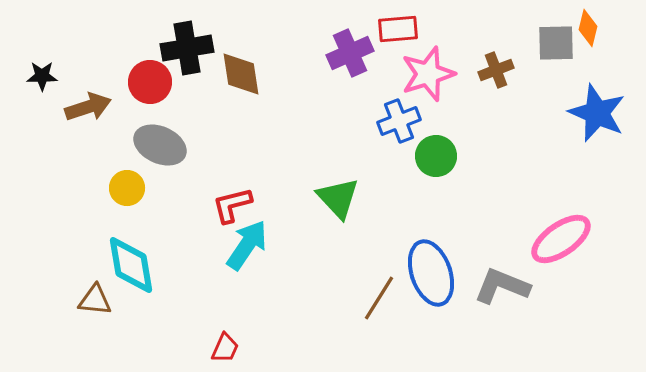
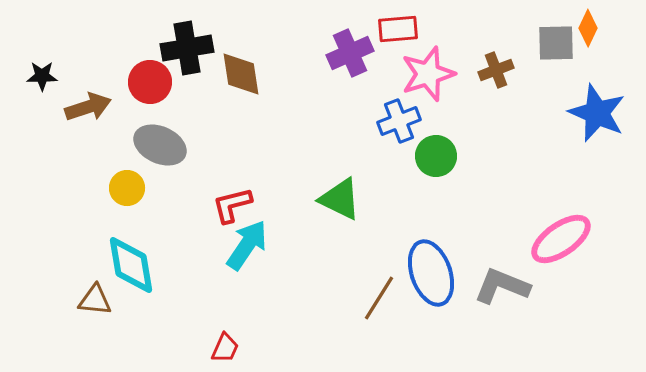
orange diamond: rotated 12 degrees clockwise
green triangle: moved 2 px right, 1 px down; rotated 21 degrees counterclockwise
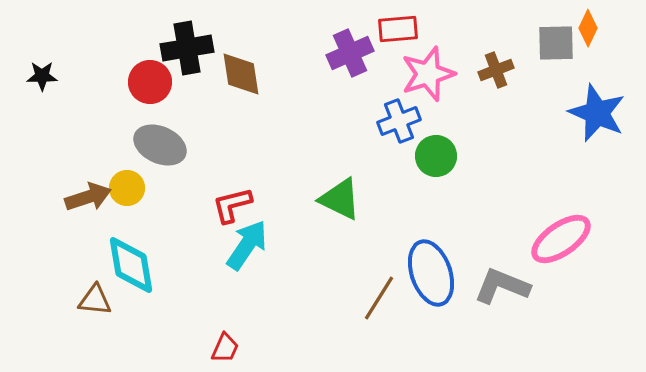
brown arrow: moved 90 px down
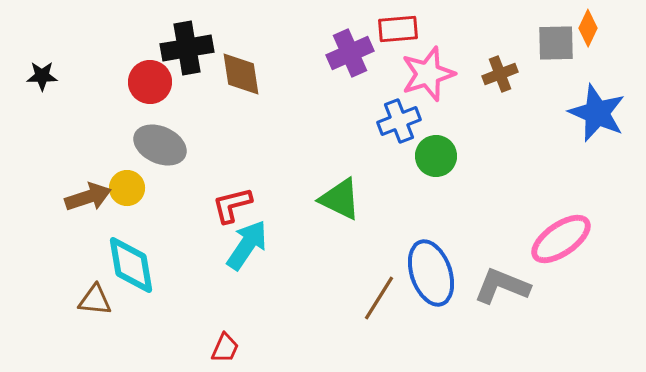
brown cross: moved 4 px right, 4 px down
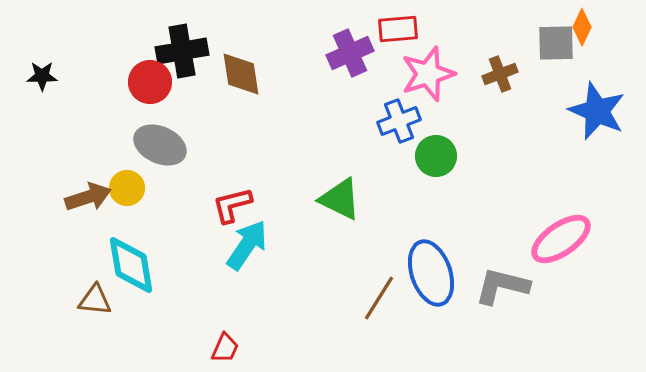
orange diamond: moved 6 px left, 1 px up
black cross: moved 5 px left, 3 px down
blue star: moved 2 px up
gray L-shape: rotated 8 degrees counterclockwise
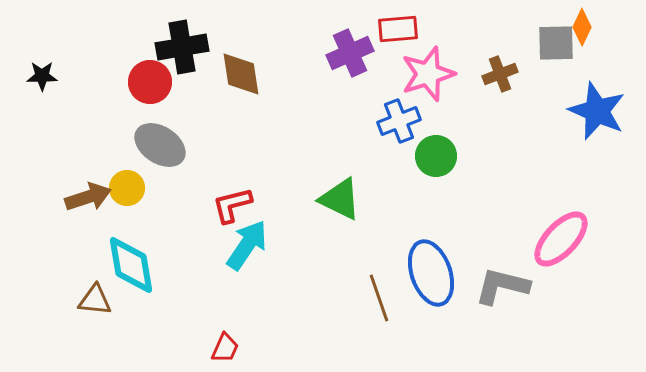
black cross: moved 4 px up
gray ellipse: rotated 9 degrees clockwise
pink ellipse: rotated 12 degrees counterclockwise
brown line: rotated 51 degrees counterclockwise
